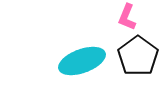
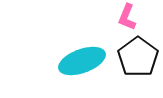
black pentagon: moved 1 px down
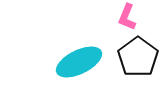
cyan ellipse: moved 3 px left, 1 px down; rotated 6 degrees counterclockwise
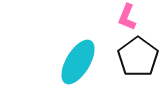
cyan ellipse: moved 1 px left; rotated 33 degrees counterclockwise
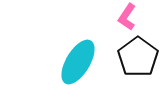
pink L-shape: rotated 12 degrees clockwise
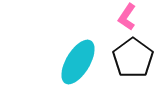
black pentagon: moved 5 px left, 1 px down
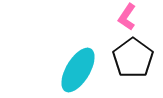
cyan ellipse: moved 8 px down
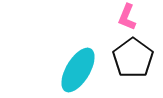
pink L-shape: rotated 12 degrees counterclockwise
